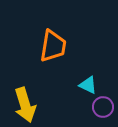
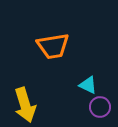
orange trapezoid: rotated 72 degrees clockwise
purple circle: moved 3 px left
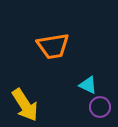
yellow arrow: rotated 16 degrees counterclockwise
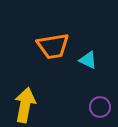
cyan triangle: moved 25 px up
yellow arrow: rotated 136 degrees counterclockwise
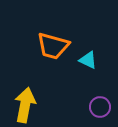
orange trapezoid: rotated 24 degrees clockwise
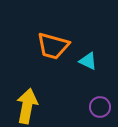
cyan triangle: moved 1 px down
yellow arrow: moved 2 px right, 1 px down
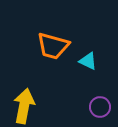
yellow arrow: moved 3 px left
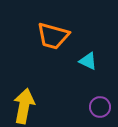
orange trapezoid: moved 10 px up
